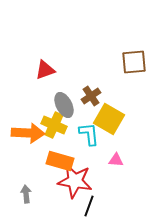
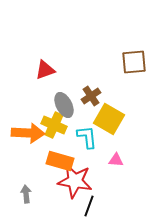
cyan L-shape: moved 2 px left, 3 px down
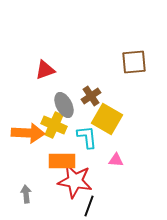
yellow square: moved 2 px left
orange rectangle: moved 2 px right; rotated 16 degrees counterclockwise
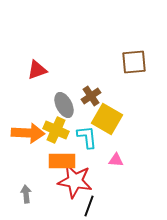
red triangle: moved 8 px left
yellow cross: moved 2 px right, 5 px down
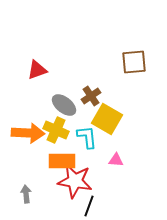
gray ellipse: rotated 25 degrees counterclockwise
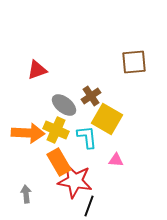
orange rectangle: moved 3 px left, 1 px down; rotated 60 degrees clockwise
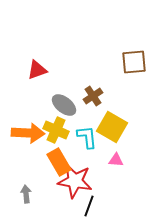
brown cross: moved 2 px right
yellow square: moved 5 px right, 8 px down
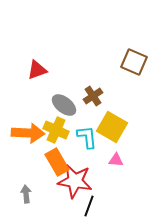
brown square: rotated 28 degrees clockwise
orange rectangle: moved 2 px left
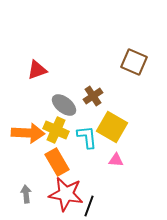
red star: moved 9 px left, 13 px down
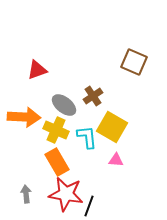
orange arrow: moved 4 px left, 16 px up
